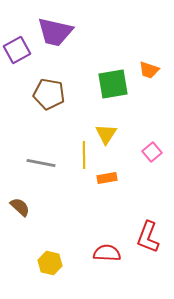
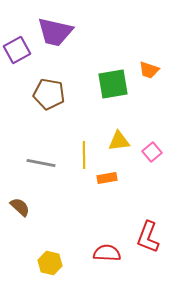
yellow triangle: moved 13 px right, 7 px down; rotated 50 degrees clockwise
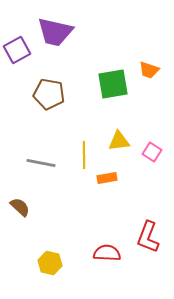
pink square: rotated 18 degrees counterclockwise
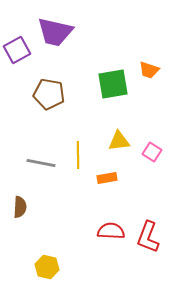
yellow line: moved 6 px left
brown semicircle: rotated 50 degrees clockwise
red semicircle: moved 4 px right, 22 px up
yellow hexagon: moved 3 px left, 4 px down
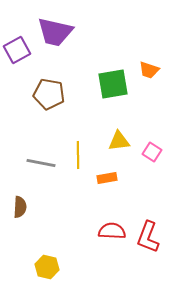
red semicircle: moved 1 px right
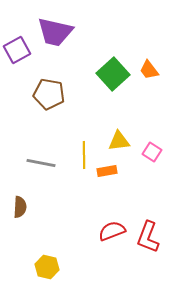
orange trapezoid: rotated 35 degrees clockwise
green square: moved 10 px up; rotated 32 degrees counterclockwise
yellow line: moved 6 px right
orange rectangle: moved 7 px up
red semicircle: rotated 24 degrees counterclockwise
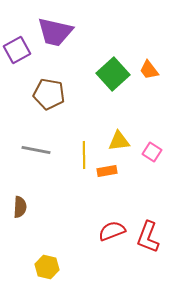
gray line: moved 5 px left, 13 px up
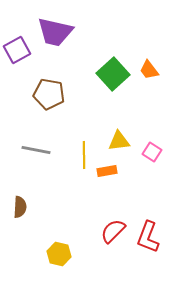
red semicircle: moved 1 px right; rotated 24 degrees counterclockwise
yellow hexagon: moved 12 px right, 13 px up
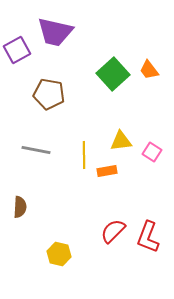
yellow triangle: moved 2 px right
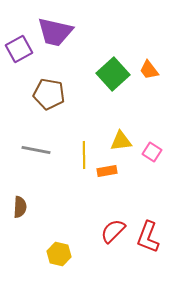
purple square: moved 2 px right, 1 px up
